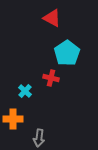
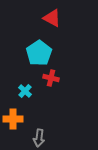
cyan pentagon: moved 28 px left
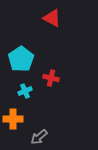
cyan pentagon: moved 18 px left, 6 px down
cyan cross: rotated 24 degrees clockwise
gray arrow: moved 1 px up; rotated 42 degrees clockwise
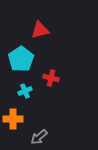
red triangle: moved 12 px left, 12 px down; rotated 42 degrees counterclockwise
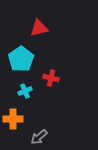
red triangle: moved 1 px left, 2 px up
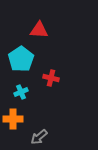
red triangle: moved 2 px down; rotated 18 degrees clockwise
cyan cross: moved 4 px left, 1 px down
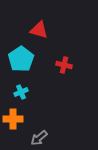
red triangle: rotated 12 degrees clockwise
red cross: moved 13 px right, 13 px up
gray arrow: moved 1 px down
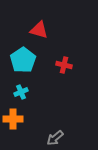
cyan pentagon: moved 2 px right, 1 px down
gray arrow: moved 16 px right
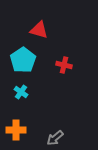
cyan cross: rotated 32 degrees counterclockwise
orange cross: moved 3 px right, 11 px down
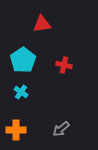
red triangle: moved 3 px right, 6 px up; rotated 24 degrees counterclockwise
gray arrow: moved 6 px right, 9 px up
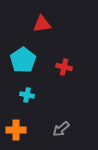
red cross: moved 2 px down
cyan cross: moved 6 px right, 3 px down; rotated 24 degrees counterclockwise
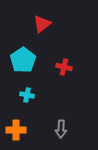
red triangle: rotated 30 degrees counterclockwise
gray arrow: rotated 48 degrees counterclockwise
